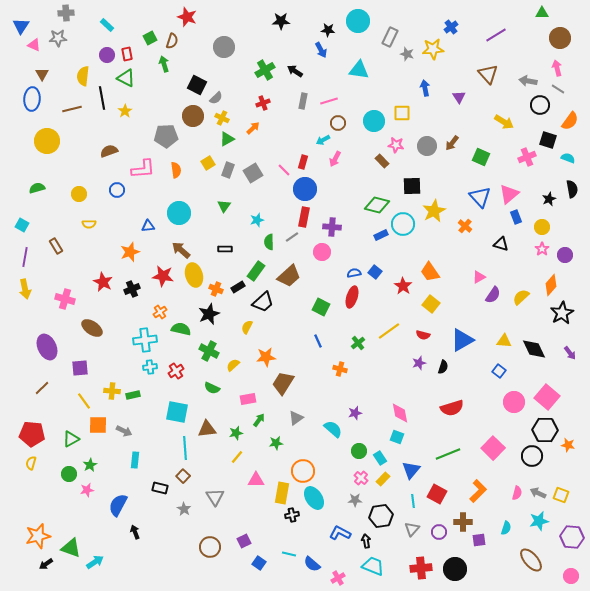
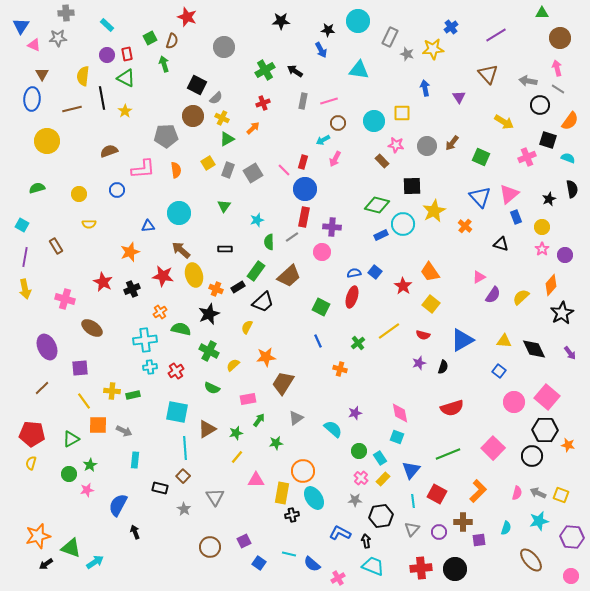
brown triangle at (207, 429): rotated 24 degrees counterclockwise
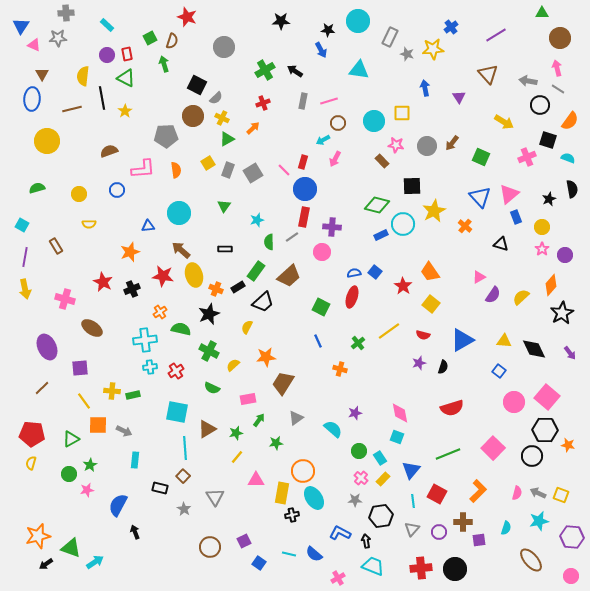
blue semicircle at (312, 564): moved 2 px right, 10 px up
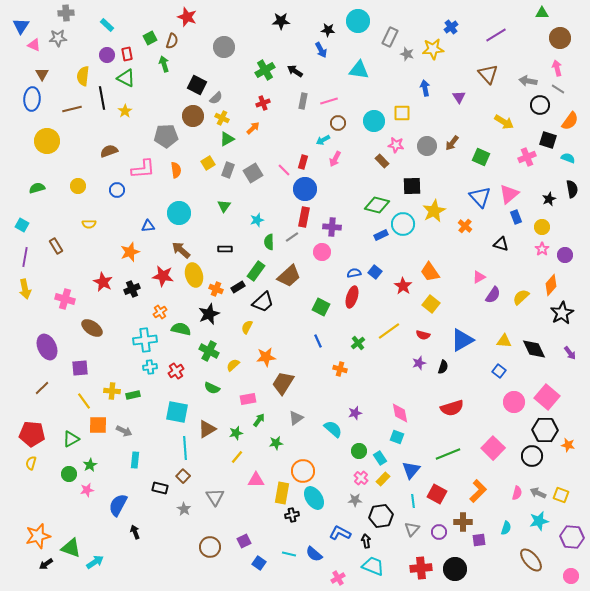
yellow circle at (79, 194): moved 1 px left, 8 px up
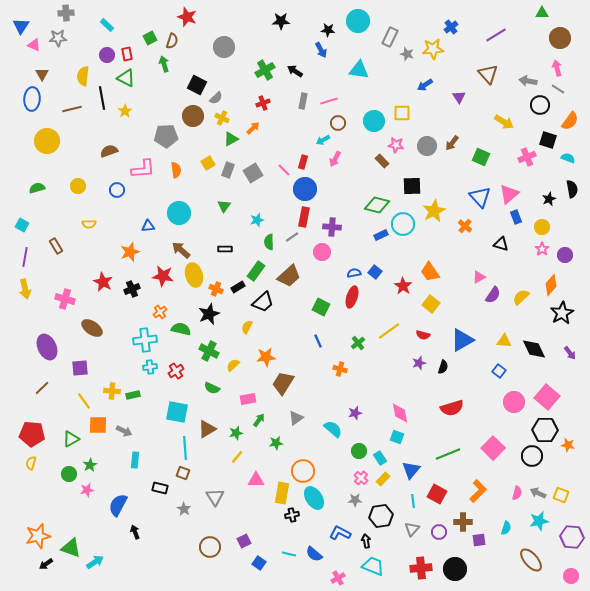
blue arrow at (425, 88): moved 3 px up; rotated 112 degrees counterclockwise
green triangle at (227, 139): moved 4 px right
brown square at (183, 476): moved 3 px up; rotated 24 degrees counterclockwise
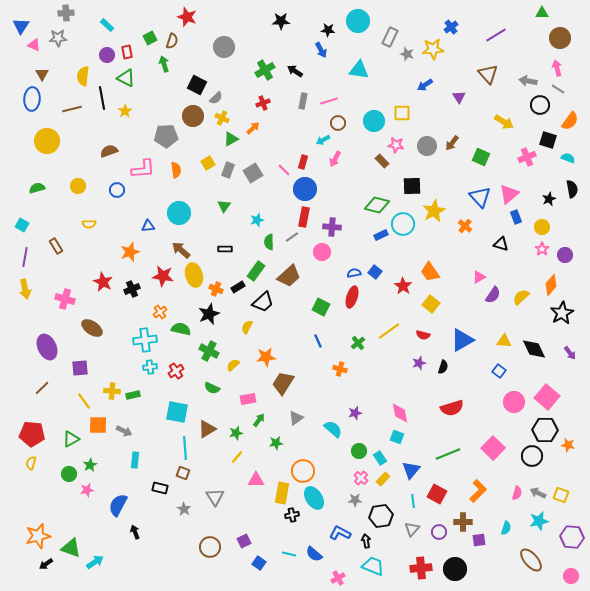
red rectangle at (127, 54): moved 2 px up
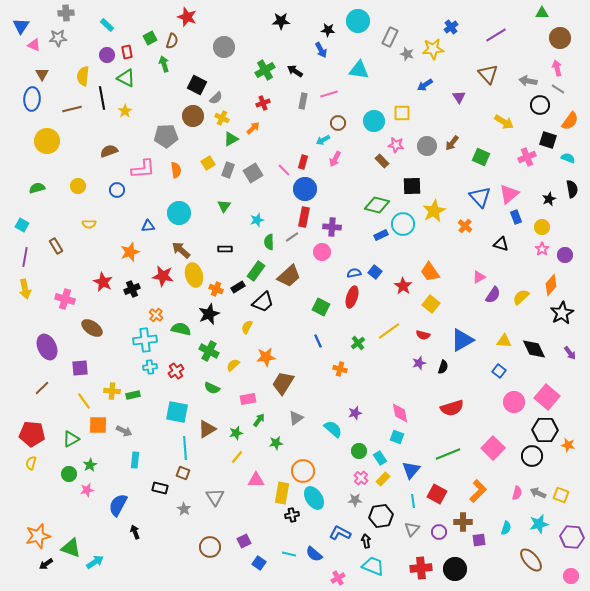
pink line at (329, 101): moved 7 px up
orange cross at (160, 312): moved 4 px left, 3 px down; rotated 16 degrees counterclockwise
cyan star at (539, 521): moved 3 px down
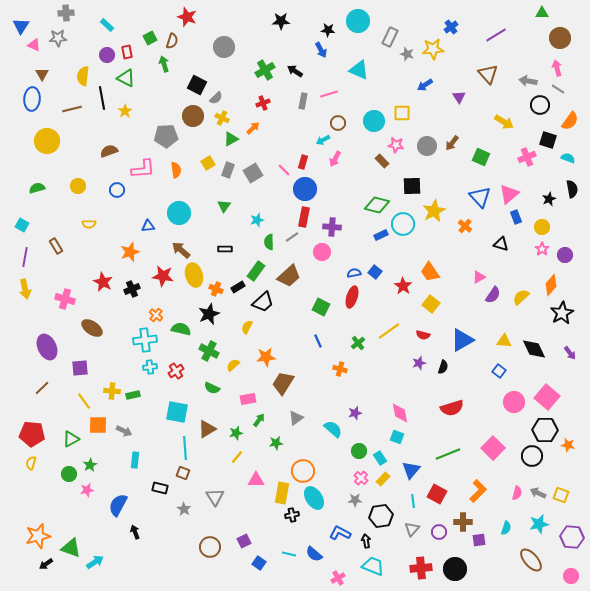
cyan triangle at (359, 70): rotated 15 degrees clockwise
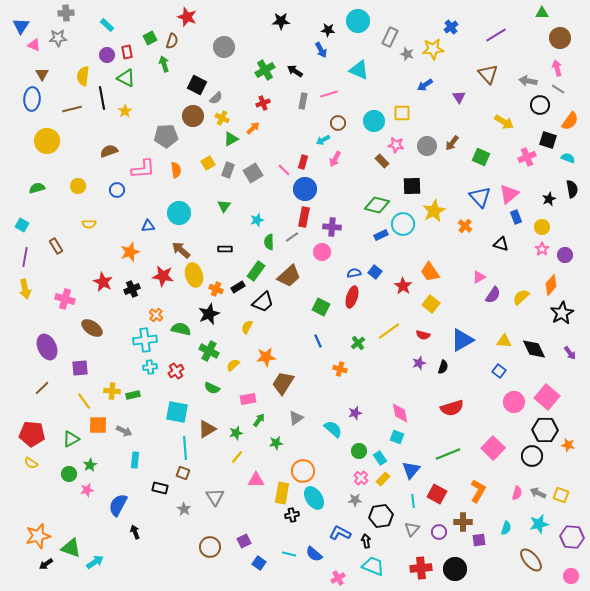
yellow semicircle at (31, 463): rotated 72 degrees counterclockwise
orange L-shape at (478, 491): rotated 15 degrees counterclockwise
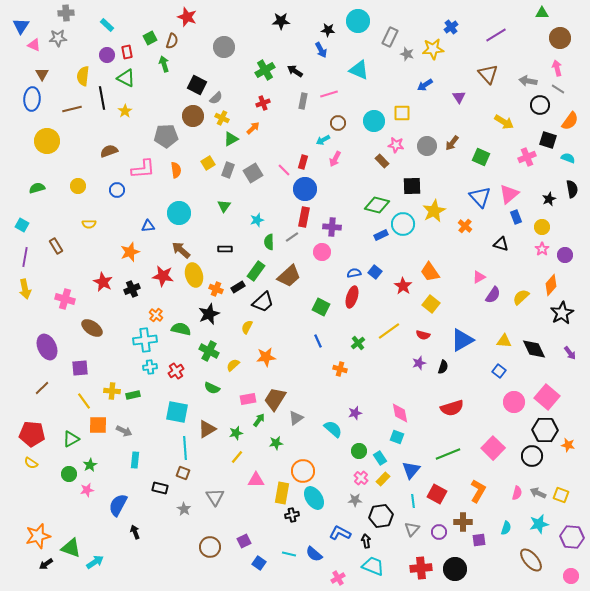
brown trapezoid at (283, 383): moved 8 px left, 16 px down
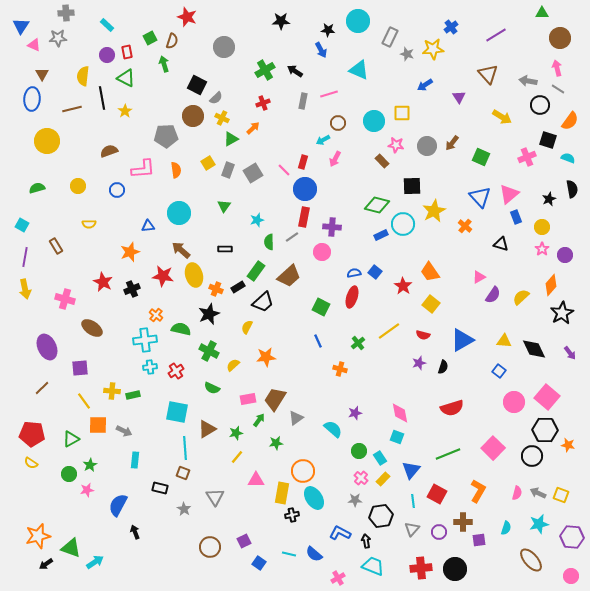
yellow arrow at (504, 122): moved 2 px left, 5 px up
